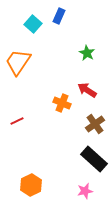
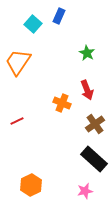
red arrow: rotated 144 degrees counterclockwise
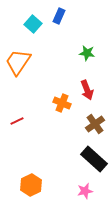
green star: rotated 21 degrees counterclockwise
